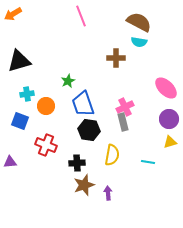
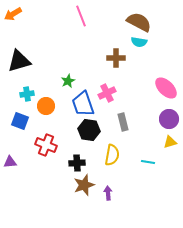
pink cross: moved 18 px left, 14 px up
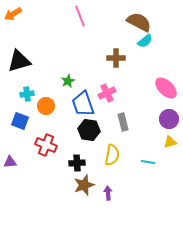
pink line: moved 1 px left
cyan semicircle: moved 6 px right, 1 px up; rotated 49 degrees counterclockwise
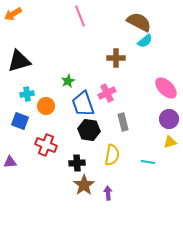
brown star: rotated 15 degrees counterclockwise
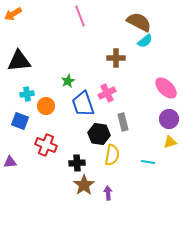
black triangle: rotated 10 degrees clockwise
black hexagon: moved 10 px right, 4 px down
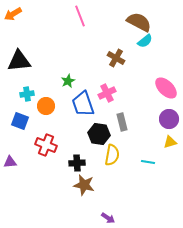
brown cross: rotated 30 degrees clockwise
gray rectangle: moved 1 px left
brown star: rotated 25 degrees counterclockwise
purple arrow: moved 25 px down; rotated 128 degrees clockwise
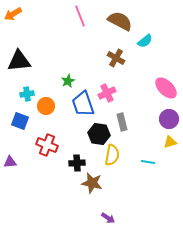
brown semicircle: moved 19 px left, 1 px up
red cross: moved 1 px right
brown star: moved 8 px right, 2 px up
